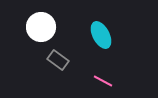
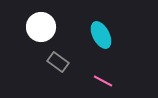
gray rectangle: moved 2 px down
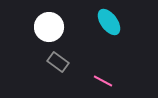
white circle: moved 8 px right
cyan ellipse: moved 8 px right, 13 px up; rotated 8 degrees counterclockwise
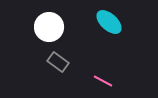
cyan ellipse: rotated 12 degrees counterclockwise
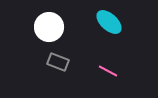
gray rectangle: rotated 15 degrees counterclockwise
pink line: moved 5 px right, 10 px up
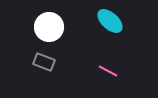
cyan ellipse: moved 1 px right, 1 px up
gray rectangle: moved 14 px left
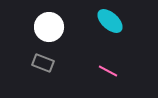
gray rectangle: moved 1 px left, 1 px down
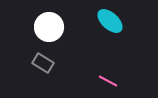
gray rectangle: rotated 10 degrees clockwise
pink line: moved 10 px down
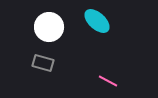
cyan ellipse: moved 13 px left
gray rectangle: rotated 15 degrees counterclockwise
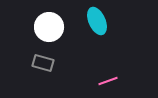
cyan ellipse: rotated 24 degrees clockwise
pink line: rotated 48 degrees counterclockwise
